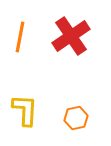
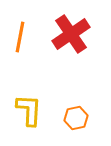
red cross: moved 2 px up
yellow L-shape: moved 4 px right
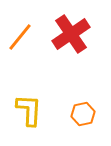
orange line: rotated 28 degrees clockwise
orange hexagon: moved 7 px right, 4 px up
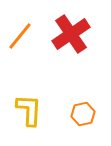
orange line: moved 1 px up
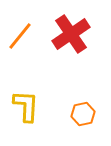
yellow L-shape: moved 3 px left, 4 px up
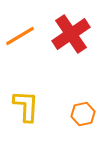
orange line: rotated 20 degrees clockwise
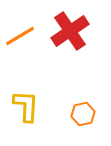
red cross: moved 1 px left, 3 px up
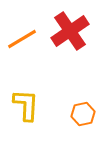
orange line: moved 2 px right, 3 px down
yellow L-shape: moved 1 px up
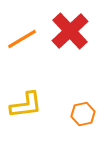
red cross: rotated 9 degrees counterclockwise
yellow L-shape: rotated 80 degrees clockwise
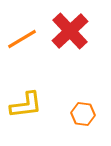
orange hexagon: rotated 20 degrees clockwise
